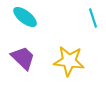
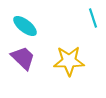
cyan ellipse: moved 9 px down
yellow star: rotated 8 degrees counterclockwise
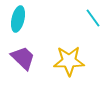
cyan line: rotated 18 degrees counterclockwise
cyan ellipse: moved 7 px left, 7 px up; rotated 65 degrees clockwise
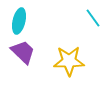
cyan ellipse: moved 1 px right, 2 px down
purple trapezoid: moved 6 px up
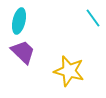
yellow star: moved 10 px down; rotated 16 degrees clockwise
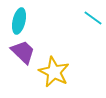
cyan line: rotated 18 degrees counterclockwise
yellow star: moved 15 px left, 1 px down; rotated 12 degrees clockwise
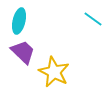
cyan line: moved 1 px down
